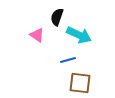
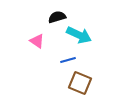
black semicircle: rotated 54 degrees clockwise
pink triangle: moved 6 px down
brown square: rotated 15 degrees clockwise
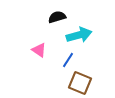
cyan arrow: rotated 40 degrees counterclockwise
pink triangle: moved 2 px right, 9 px down
blue line: rotated 42 degrees counterclockwise
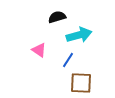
brown square: moved 1 px right; rotated 20 degrees counterclockwise
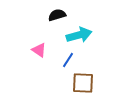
black semicircle: moved 2 px up
brown square: moved 2 px right
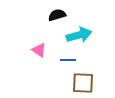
blue line: rotated 56 degrees clockwise
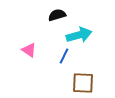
pink triangle: moved 10 px left
blue line: moved 4 px left, 4 px up; rotated 63 degrees counterclockwise
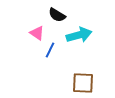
black semicircle: rotated 132 degrees counterclockwise
pink triangle: moved 8 px right, 17 px up
blue line: moved 14 px left, 6 px up
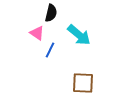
black semicircle: moved 6 px left, 2 px up; rotated 108 degrees counterclockwise
cyan arrow: rotated 55 degrees clockwise
